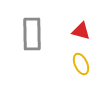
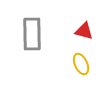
red triangle: moved 3 px right
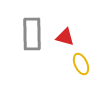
red triangle: moved 19 px left, 6 px down
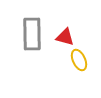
yellow ellipse: moved 2 px left, 4 px up
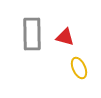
yellow ellipse: moved 8 px down
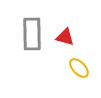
yellow ellipse: rotated 20 degrees counterclockwise
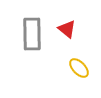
red triangle: moved 2 px right, 8 px up; rotated 24 degrees clockwise
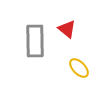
gray rectangle: moved 3 px right, 7 px down
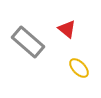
gray rectangle: moved 7 px left, 1 px down; rotated 48 degrees counterclockwise
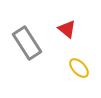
gray rectangle: moved 1 px left, 1 px down; rotated 16 degrees clockwise
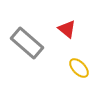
gray rectangle: rotated 16 degrees counterclockwise
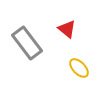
gray rectangle: rotated 12 degrees clockwise
